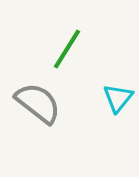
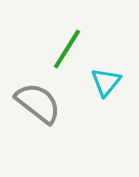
cyan triangle: moved 12 px left, 16 px up
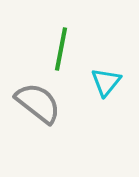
green line: moved 6 px left; rotated 21 degrees counterclockwise
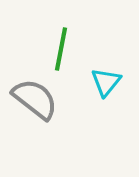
gray semicircle: moved 3 px left, 4 px up
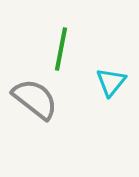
cyan triangle: moved 5 px right
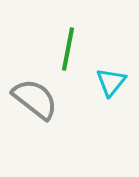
green line: moved 7 px right
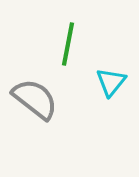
green line: moved 5 px up
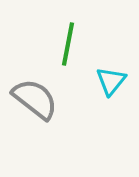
cyan triangle: moved 1 px up
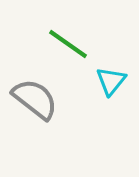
green line: rotated 66 degrees counterclockwise
